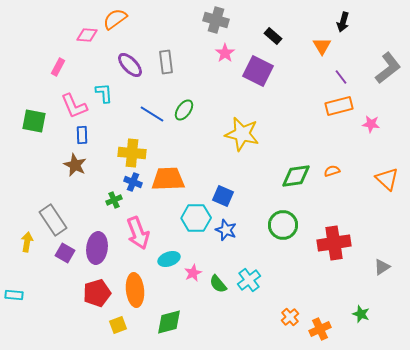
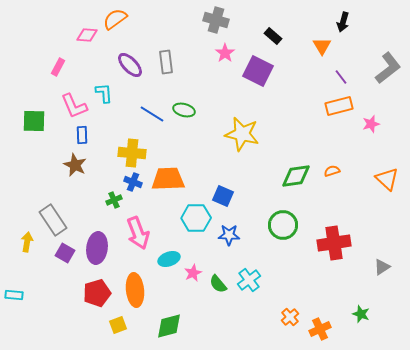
green ellipse at (184, 110): rotated 70 degrees clockwise
green square at (34, 121): rotated 10 degrees counterclockwise
pink star at (371, 124): rotated 24 degrees counterclockwise
blue star at (226, 230): moved 3 px right, 5 px down; rotated 20 degrees counterclockwise
green diamond at (169, 322): moved 4 px down
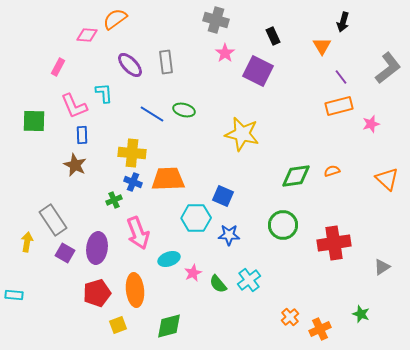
black rectangle at (273, 36): rotated 24 degrees clockwise
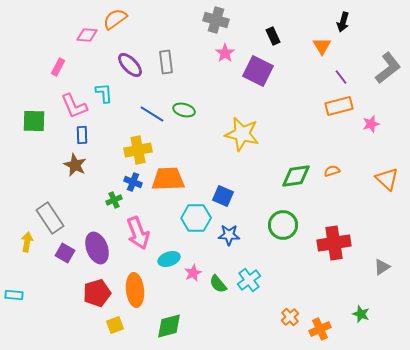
yellow cross at (132, 153): moved 6 px right, 3 px up; rotated 16 degrees counterclockwise
gray rectangle at (53, 220): moved 3 px left, 2 px up
purple ellipse at (97, 248): rotated 28 degrees counterclockwise
yellow square at (118, 325): moved 3 px left
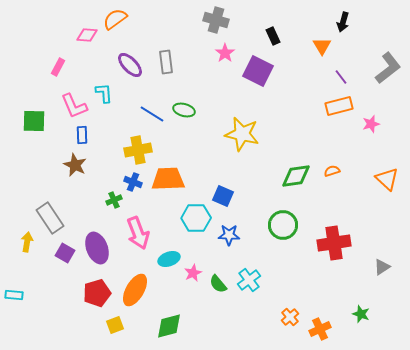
orange ellipse at (135, 290): rotated 36 degrees clockwise
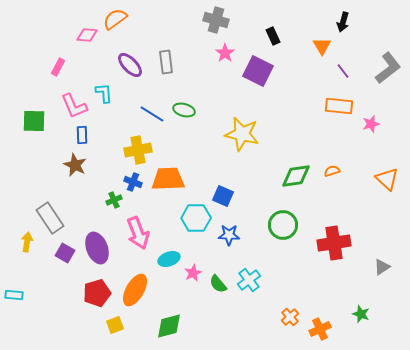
purple line at (341, 77): moved 2 px right, 6 px up
orange rectangle at (339, 106): rotated 20 degrees clockwise
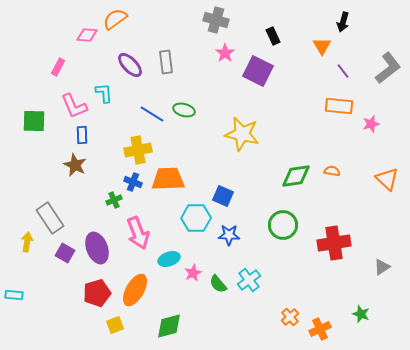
orange semicircle at (332, 171): rotated 28 degrees clockwise
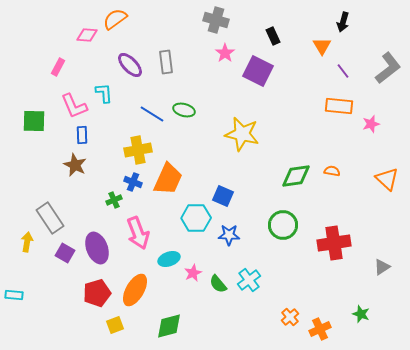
orange trapezoid at (168, 179): rotated 116 degrees clockwise
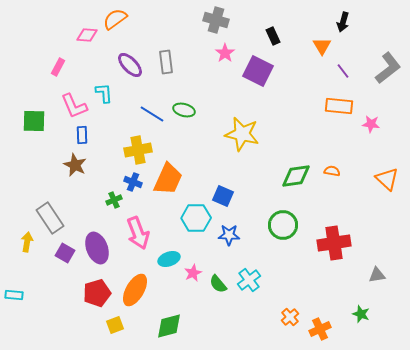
pink star at (371, 124): rotated 24 degrees clockwise
gray triangle at (382, 267): moved 5 px left, 8 px down; rotated 24 degrees clockwise
